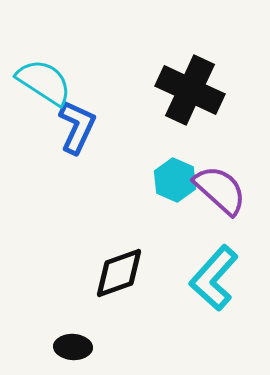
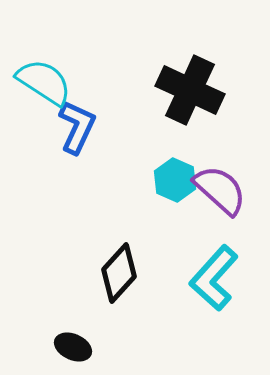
black diamond: rotated 28 degrees counterclockwise
black ellipse: rotated 21 degrees clockwise
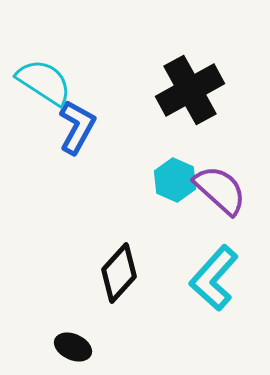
black cross: rotated 36 degrees clockwise
blue L-shape: rotated 4 degrees clockwise
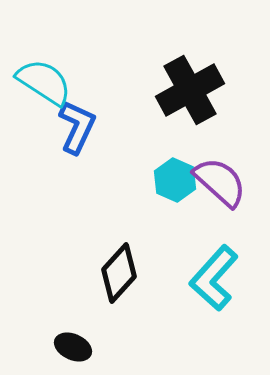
blue L-shape: rotated 4 degrees counterclockwise
purple semicircle: moved 8 px up
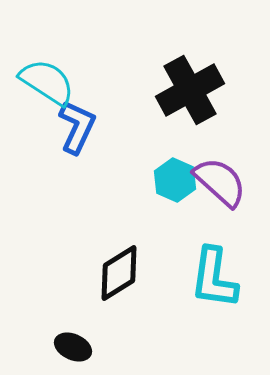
cyan semicircle: moved 3 px right
black diamond: rotated 16 degrees clockwise
cyan L-shape: rotated 34 degrees counterclockwise
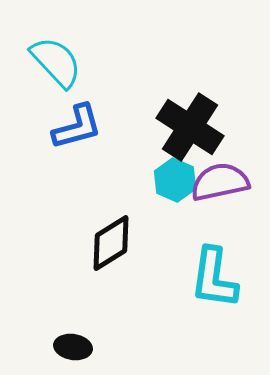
cyan semicircle: moved 9 px right, 20 px up; rotated 14 degrees clockwise
black cross: moved 37 px down; rotated 28 degrees counterclockwise
blue L-shape: rotated 50 degrees clockwise
purple semicircle: rotated 54 degrees counterclockwise
black diamond: moved 8 px left, 30 px up
black ellipse: rotated 15 degrees counterclockwise
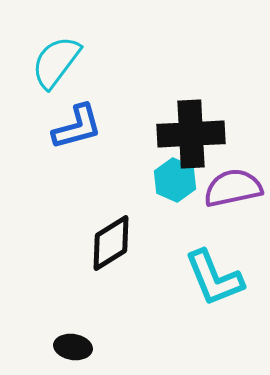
cyan semicircle: rotated 100 degrees counterclockwise
black cross: moved 1 px right, 7 px down; rotated 36 degrees counterclockwise
purple semicircle: moved 13 px right, 6 px down
cyan L-shape: rotated 30 degrees counterclockwise
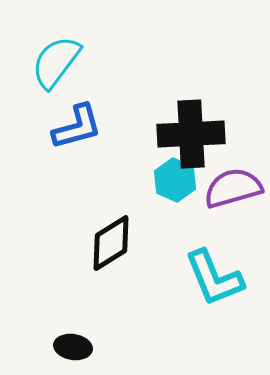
purple semicircle: rotated 4 degrees counterclockwise
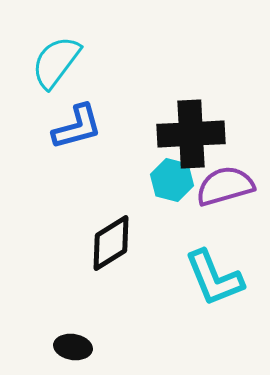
cyan hexagon: moved 3 px left; rotated 9 degrees counterclockwise
purple semicircle: moved 8 px left, 2 px up
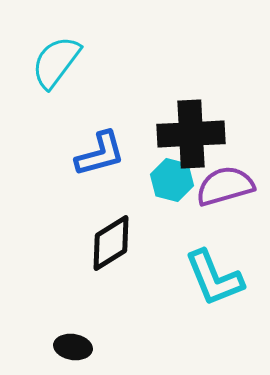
blue L-shape: moved 23 px right, 27 px down
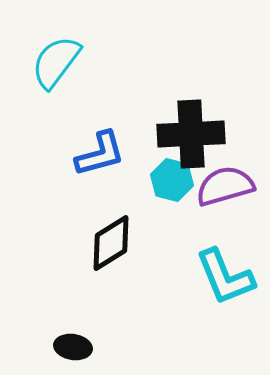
cyan L-shape: moved 11 px right, 1 px up
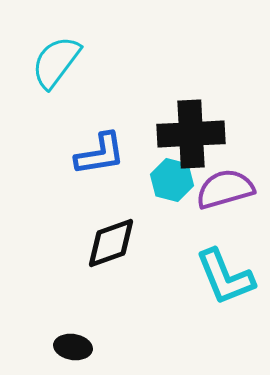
blue L-shape: rotated 6 degrees clockwise
purple semicircle: moved 3 px down
black diamond: rotated 12 degrees clockwise
